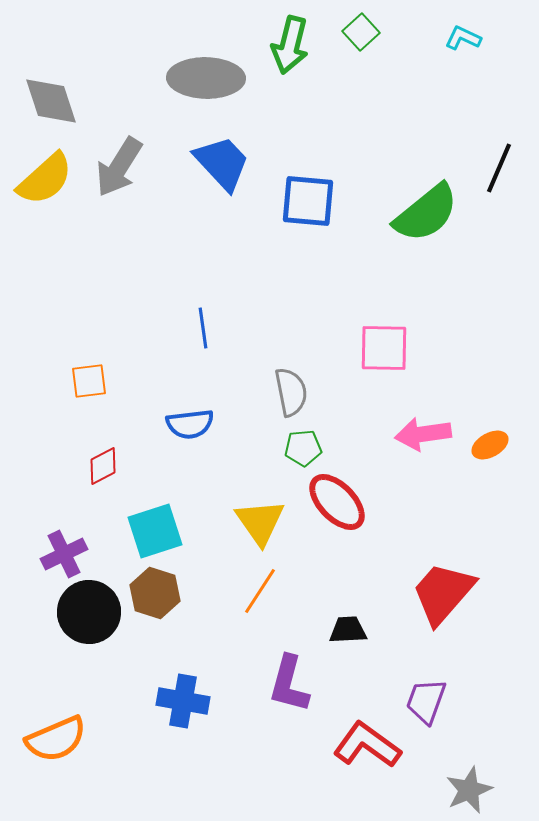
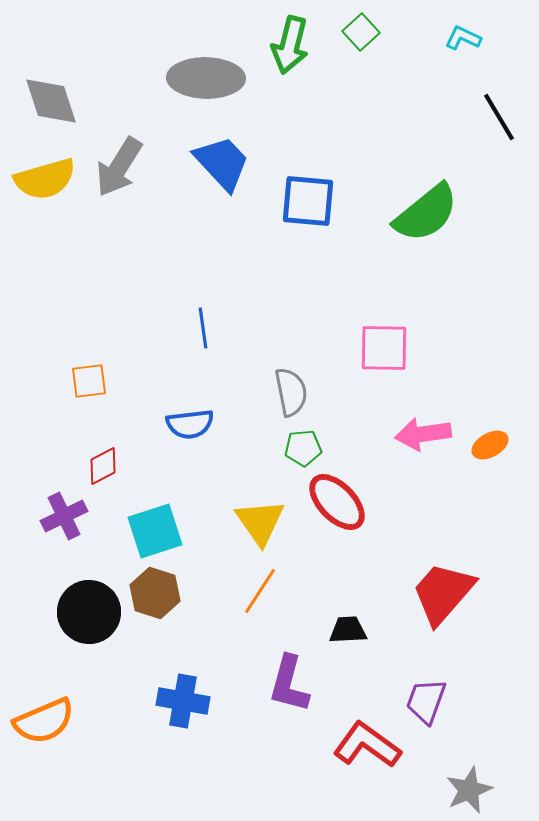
black line: moved 51 px up; rotated 54 degrees counterclockwise
yellow semicircle: rotated 26 degrees clockwise
purple cross: moved 38 px up
orange semicircle: moved 12 px left, 18 px up
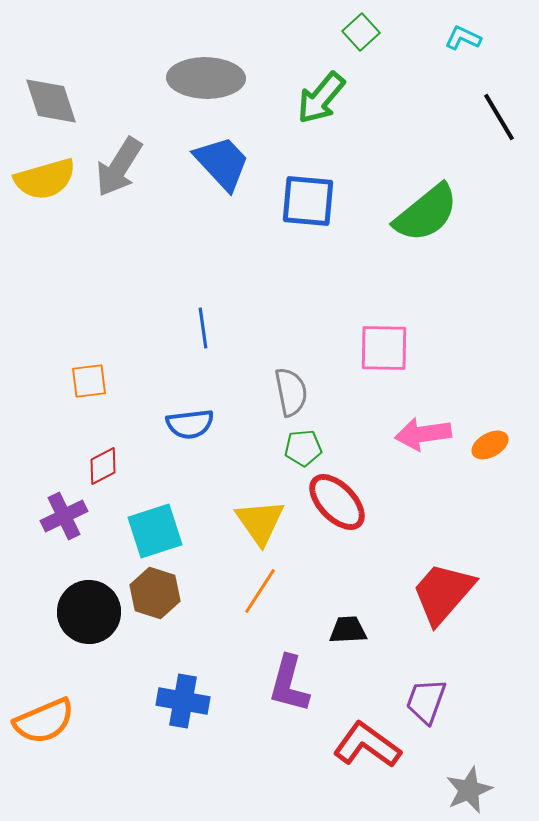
green arrow: moved 31 px right, 53 px down; rotated 26 degrees clockwise
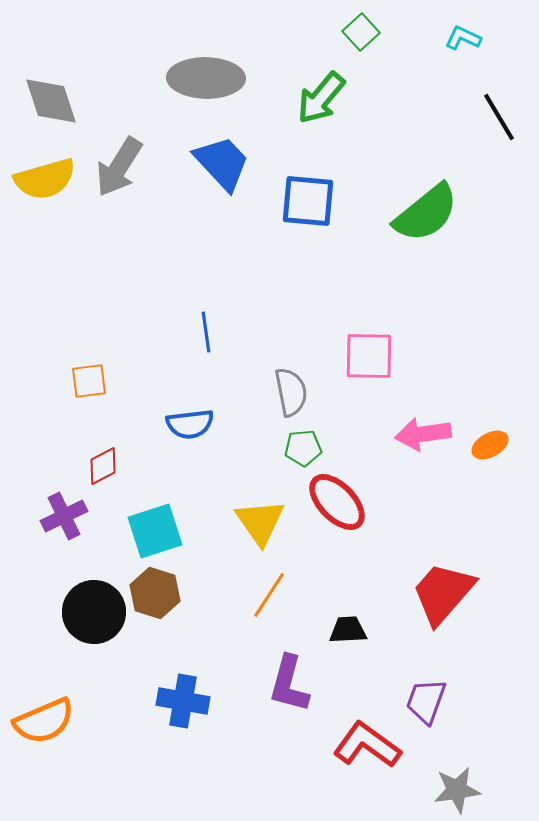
blue line: moved 3 px right, 4 px down
pink square: moved 15 px left, 8 px down
orange line: moved 9 px right, 4 px down
black circle: moved 5 px right
gray star: moved 12 px left; rotated 15 degrees clockwise
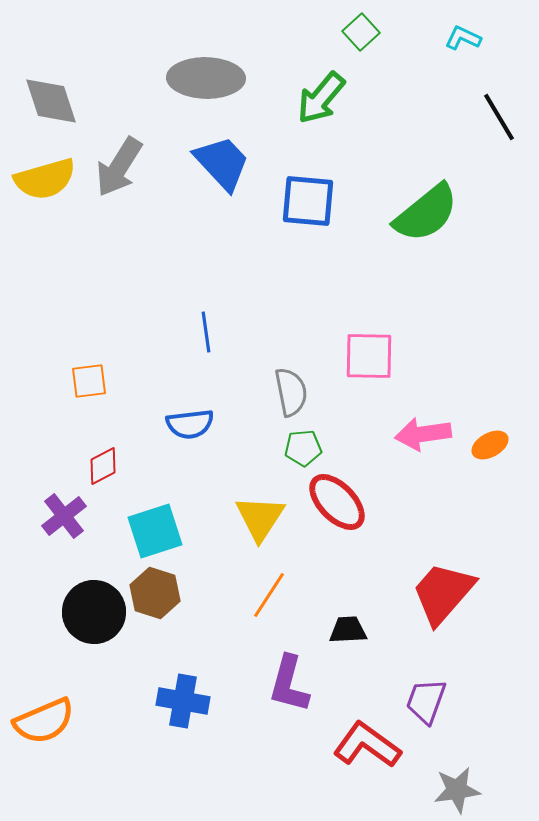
purple cross: rotated 12 degrees counterclockwise
yellow triangle: moved 4 px up; rotated 8 degrees clockwise
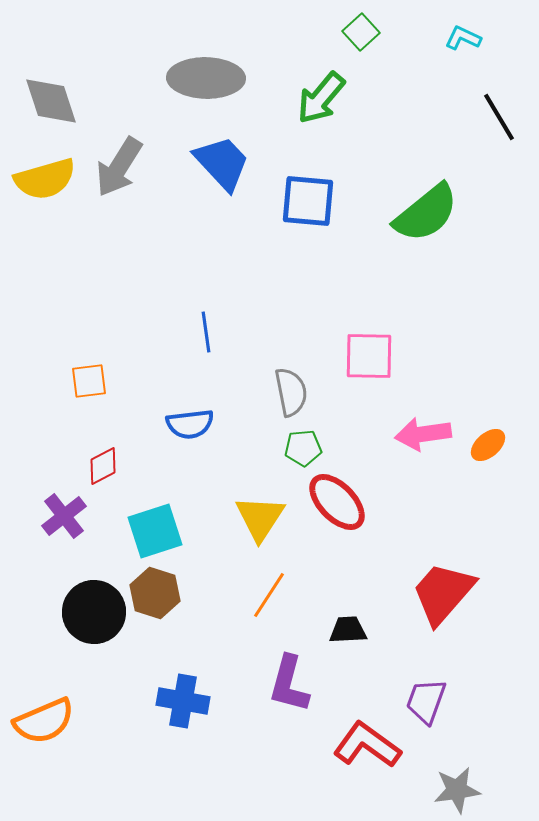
orange ellipse: moved 2 px left; rotated 12 degrees counterclockwise
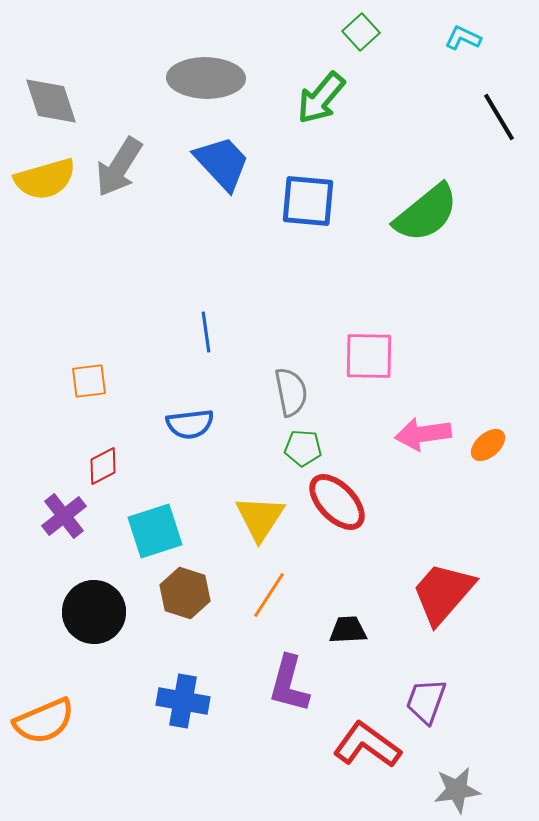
green pentagon: rotated 9 degrees clockwise
brown hexagon: moved 30 px right
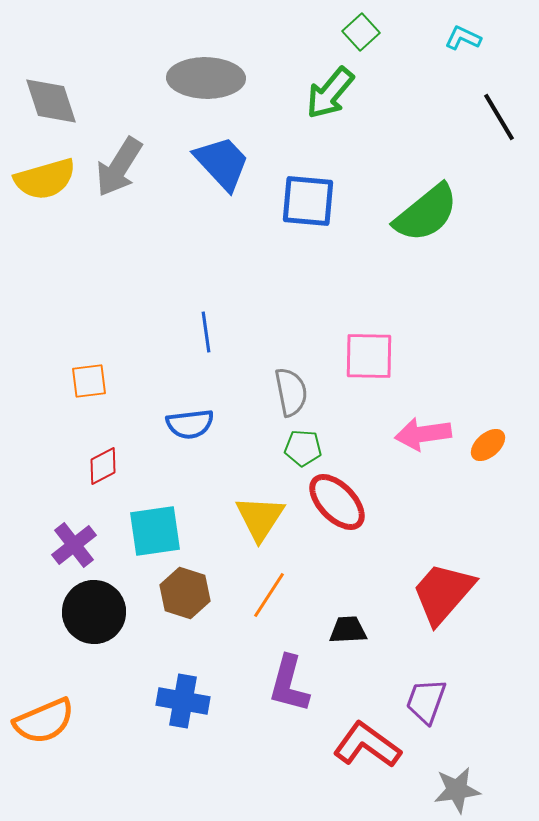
green arrow: moved 9 px right, 5 px up
purple cross: moved 10 px right, 29 px down
cyan square: rotated 10 degrees clockwise
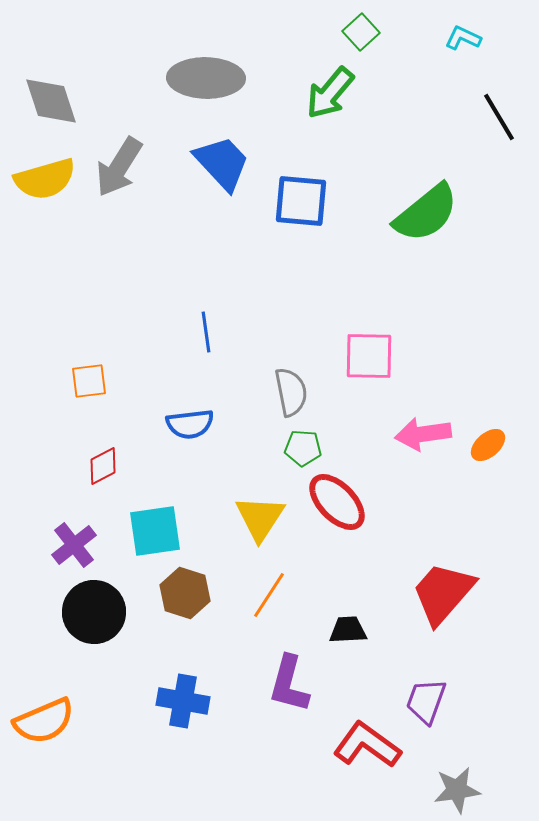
blue square: moved 7 px left
